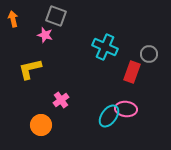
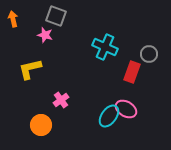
pink ellipse: rotated 25 degrees clockwise
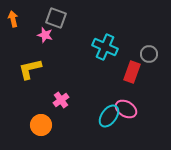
gray square: moved 2 px down
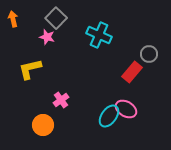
gray square: rotated 25 degrees clockwise
pink star: moved 2 px right, 2 px down
cyan cross: moved 6 px left, 12 px up
red rectangle: rotated 20 degrees clockwise
orange circle: moved 2 px right
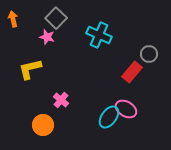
pink cross: rotated 14 degrees counterclockwise
cyan ellipse: moved 1 px down
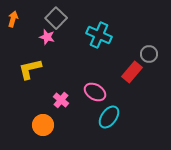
orange arrow: rotated 28 degrees clockwise
pink ellipse: moved 31 px left, 17 px up
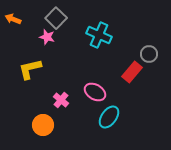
orange arrow: rotated 84 degrees counterclockwise
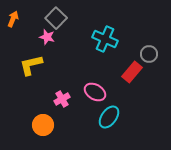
orange arrow: rotated 91 degrees clockwise
cyan cross: moved 6 px right, 4 px down
yellow L-shape: moved 1 px right, 4 px up
pink cross: moved 1 px right, 1 px up; rotated 21 degrees clockwise
